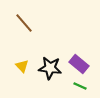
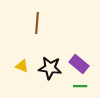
brown line: moved 13 px right; rotated 45 degrees clockwise
yellow triangle: rotated 24 degrees counterclockwise
green line: rotated 24 degrees counterclockwise
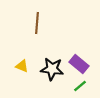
black star: moved 2 px right, 1 px down
green line: rotated 40 degrees counterclockwise
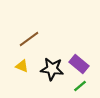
brown line: moved 8 px left, 16 px down; rotated 50 degrees clockwise
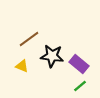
black star: moved 13 px up
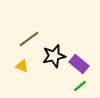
black star: moved 2 px right; rotated 20 degrees counterclockwise
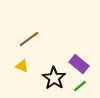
black star: moved 22 px down; rotated 25 degrees counterclockwise
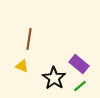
brown line: rotated 45 degrees counterclockwise
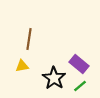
yellow triangle: rotated 32 degrees counterclockwise
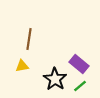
black star: moved 1 px right, 1 px down
